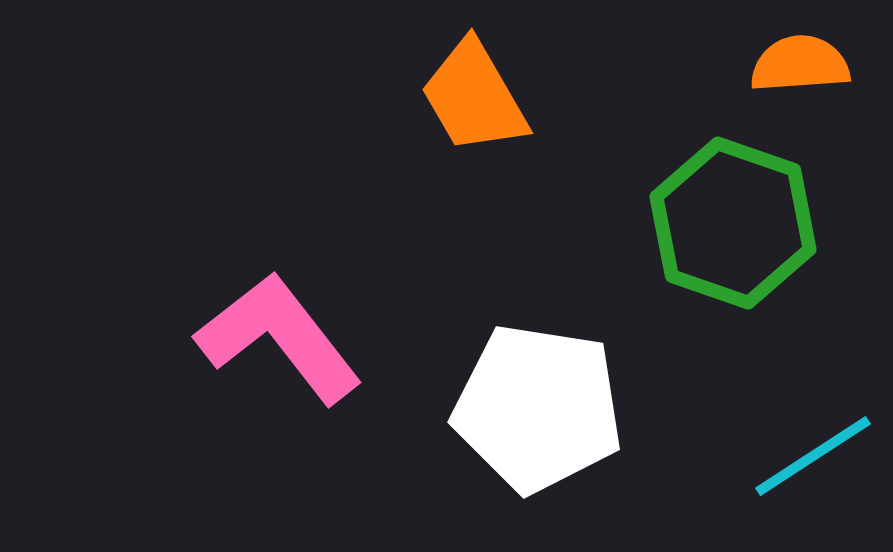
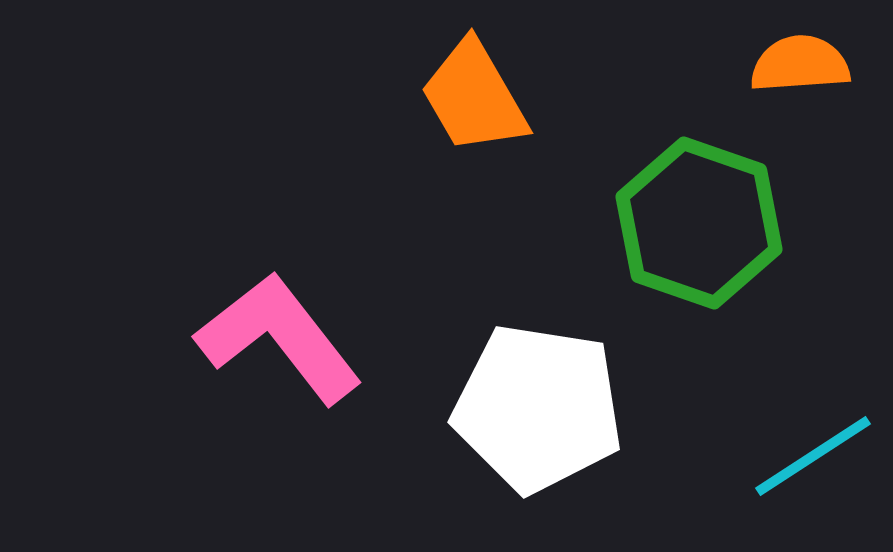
green hexagon: moved 34 px left
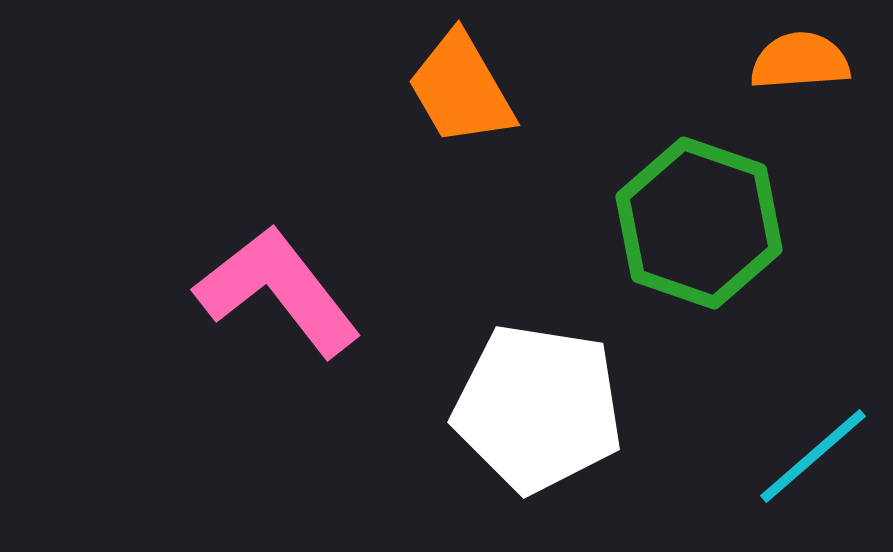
orange semicircle: moved 3 px up
orange trapezoid: moved 13 px left, 8 px up
pink L-shape: moved 1 px left, 47 px up
cyan line: rotated 8 degrees counterclockwise
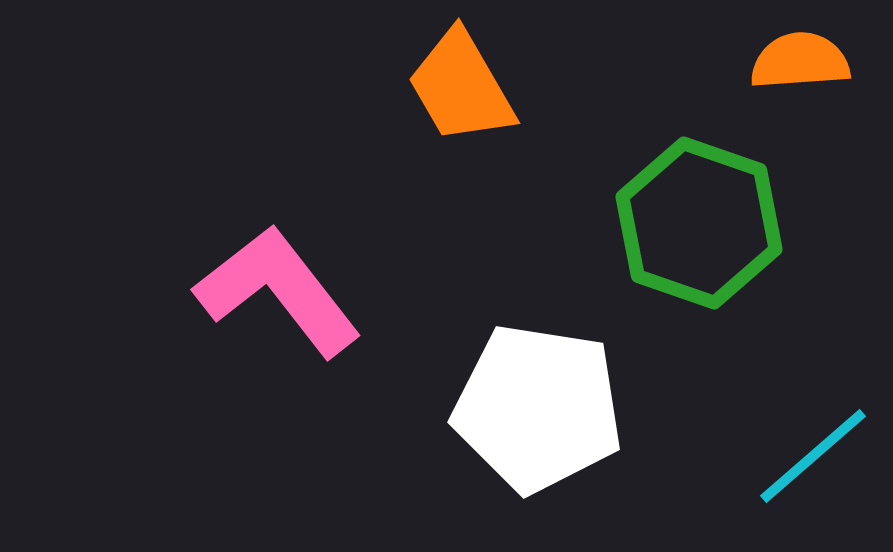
orange trapezoid: moved 2 px up
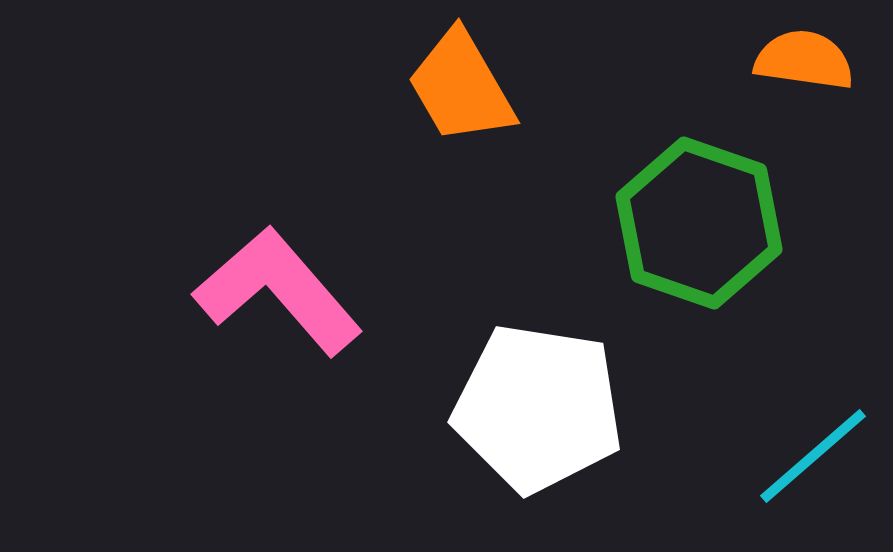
orange semicircle: moved 4 px right, 1 px up; rotated 12 degrees clockwise
pink L-shape: rotated 3 degrees counterclockwise
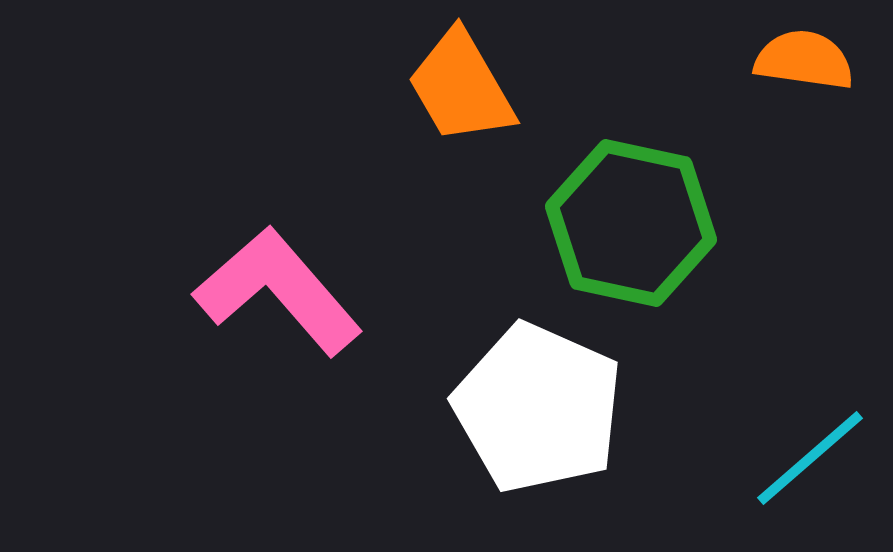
green hexagon: moved 68 px left; rotated 7 degrees counterclockwise
white pentagon: rotated 15 degrees clockwise
cyan line: moved 3 px left, 2 px down
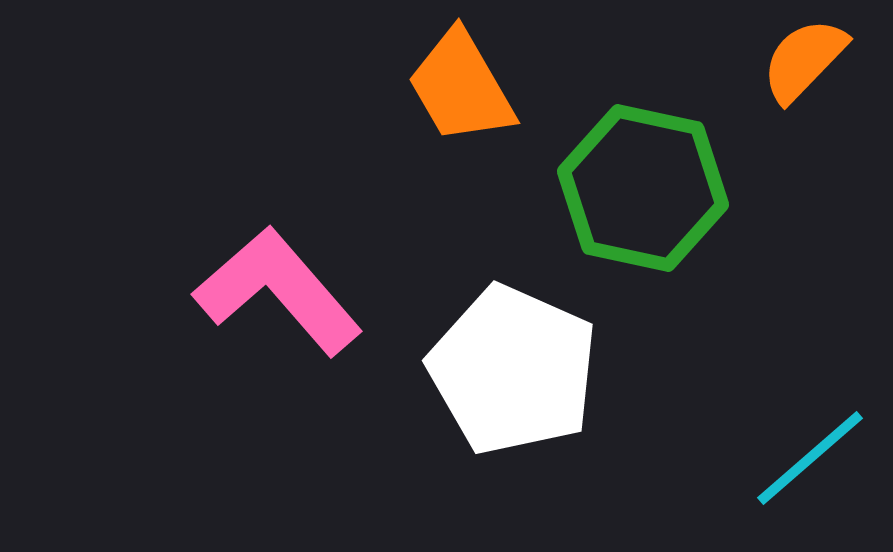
orange semicircle: rotated 54 degrees counterclockwise
green hexagon: moved 12 px right, 35 px up
white pentagon: moved 25 px left, 38 px up
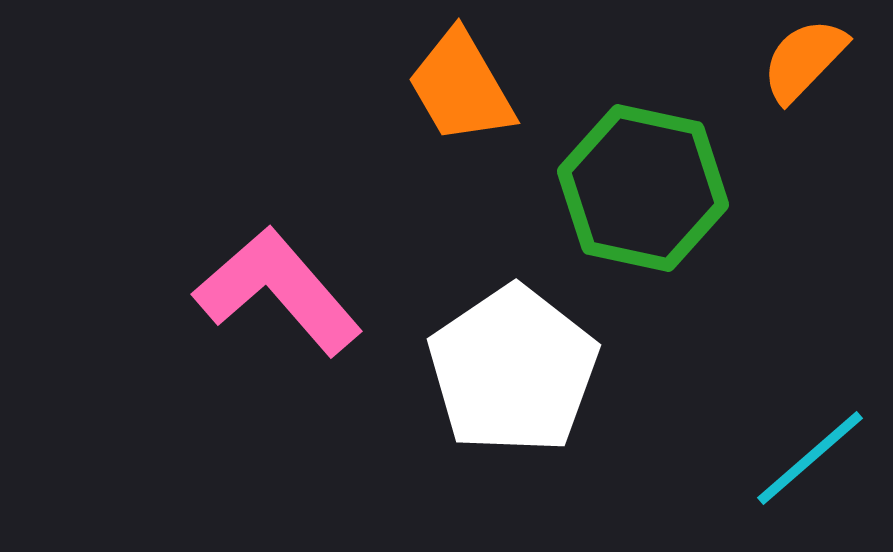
white pentagon: rotated 14 degrees clockwise
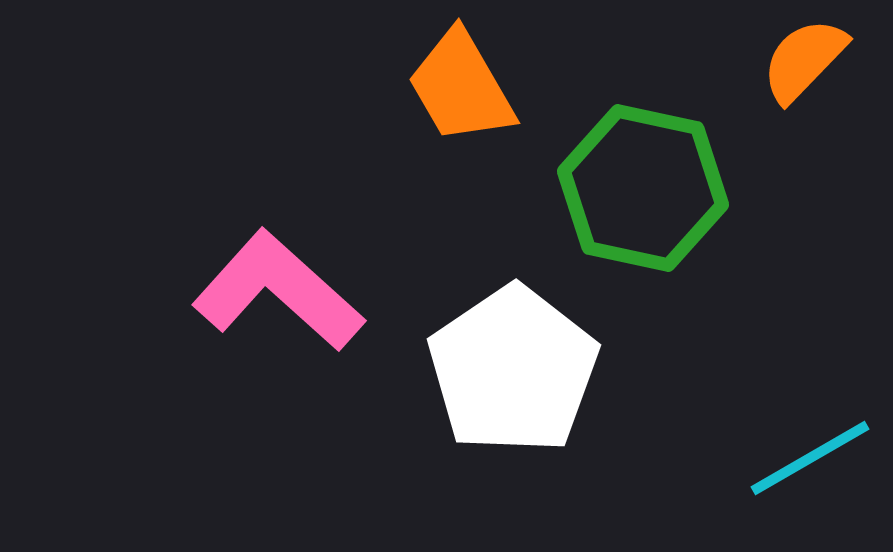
pink L-shape: rotated 7 degrees counterclockwise
cyan line: rotated 11 degrees clockwise
